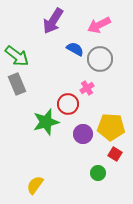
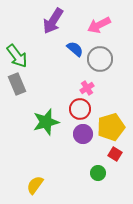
blue semicircle: rotated 12 degrees clockwise
green arrow: rotated 15 degrees clockwise
red circle: moved 12 px right, 5 px down
yellow pentagon: rotated 20 degrees counterclockwise
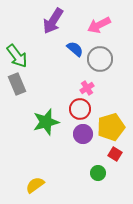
yellow semicircle: rotated 18 degrees clockwise
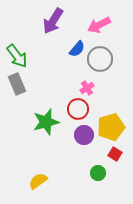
blue semicircle: moved 2 px right; rotated 90 degrees clockwise
red circle: moved 2 px left
purple circle: moved 1 px right, 1 px down
yellow semicircle: moved 3 px right, 4 px up
